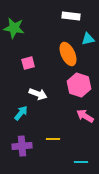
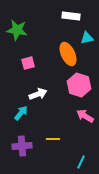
green star: moved 3 px right, 2 px down
cyan triangle: moved 1 px left, 1 px up
white arrow: rotated 42 degrees counterclockwise
cyan line: rotated 64 degrees counterclockwise
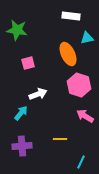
yellow line: moved 7 px right
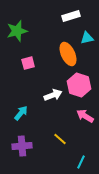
white rectangle: rotated 24 degrees counterclockwise
green star: moved 1 px down; rotated 25 degrees counterclockwise
white arrow: moved 15 px right, 1 px down
yellow line: rotated 40 degrees clockwise
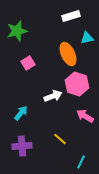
pink square: rotated 16 degrees counterclockwise
pink hexagon: moved 2 px left, 1 px up
white arrow: moved 1 px down
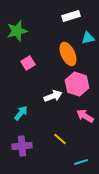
cyan triangle: moved 1 px right
cyan line: rotated 48 degrees clockwise
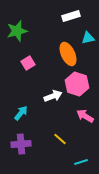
purple cross: moved 1 px left, 2 px up
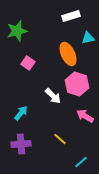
pink square: rotated 24 degrees counterclockwise
white arrow: rotated 66 degrees clockwise
cyan line: rotated 24 degrees counterclockwise
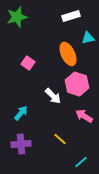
green star: moved 14 px up
pink arrow: moved 1 px left
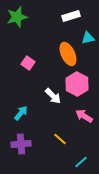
pink hexagon: rotated 10 degrees clockwise
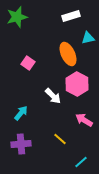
pink arrow: moved 4 px down
